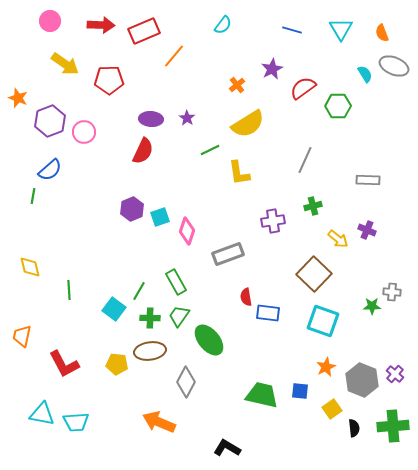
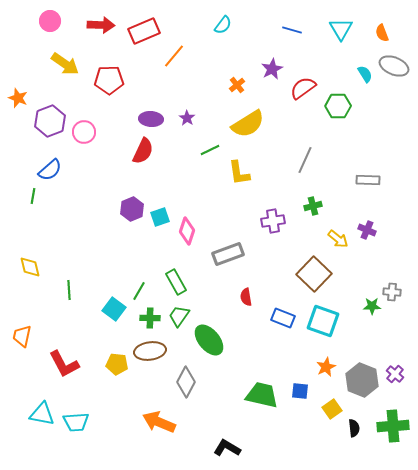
blue rectangle at (268, 313): moved 15 px right, 5 px down; rotated 15 degrees clockwise
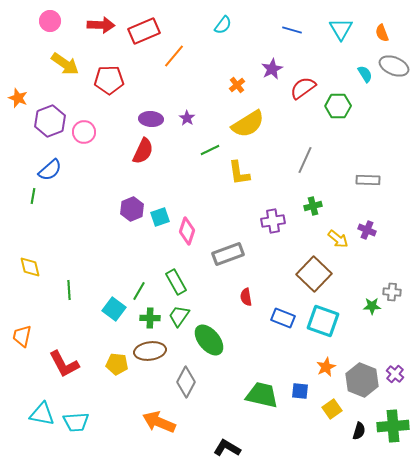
black semicircle at (354, 428): moved 5 px right, 3 px down; rotated 24 degrees clockwise
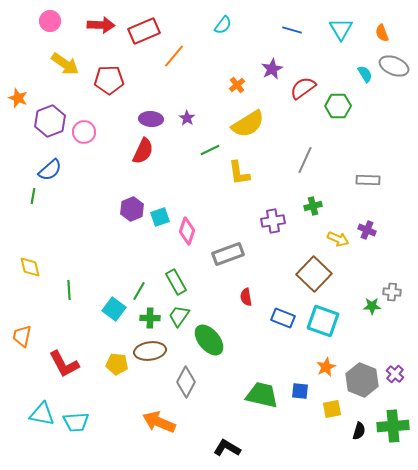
yellow arrow at (338, 239): rotated 15 degrees counterclockwise
yellow square at (332, 409): rotated 24 degrees clockwise
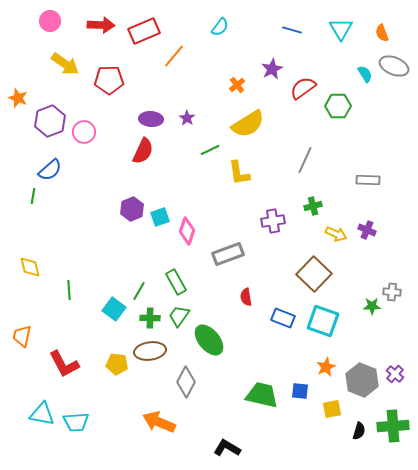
cyan semicircle at (223, 25): moved 3 px left, 2 px down
yellow arrow at (338, 239): moved 2 px left, 5 px up
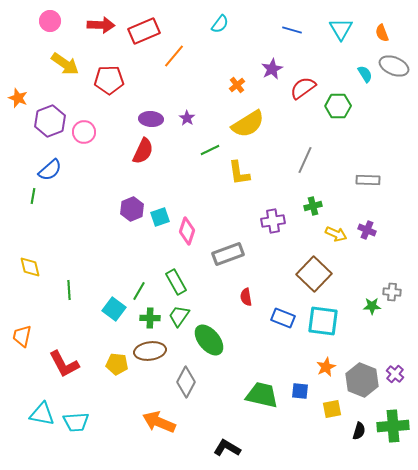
cyan semicircle at (220, 27): moved 3 px up
cyan square at (323, 321): rotated 12 degrees counterclockwise
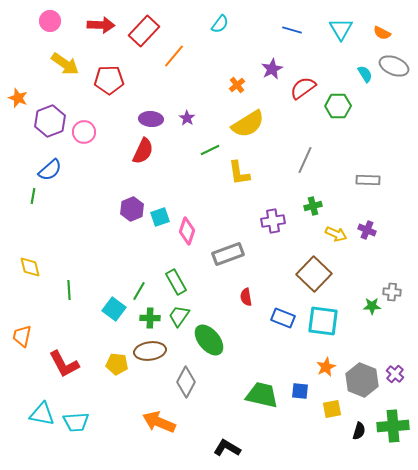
red rectangle at (144, 31): rotated 24 degrees counterclockwise
orange semicircle at (382, 33): rotated 42 degrees counterclockwise
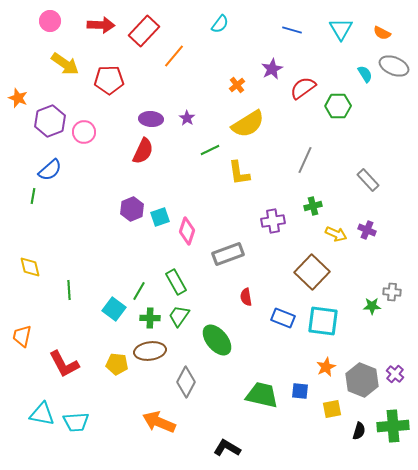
gray rectangle at (368, 180): rotated 45 degrees clockwise
brown square at (314, 274): moved 2 px left, 2 px up
green ellipse at (209, 340): moved 8 px right
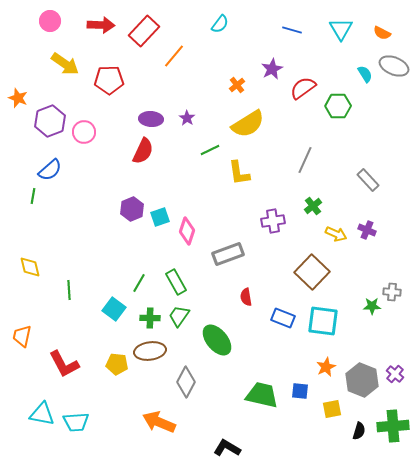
green cross at (313, 206): rotated 24 degrees counterclockwise
green line at (139, 291): moved 8 px up
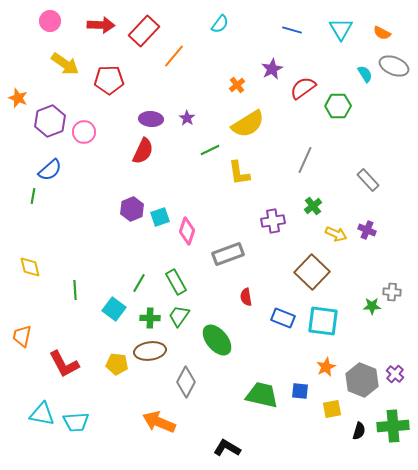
green line at (69, 290): moved 6 px right
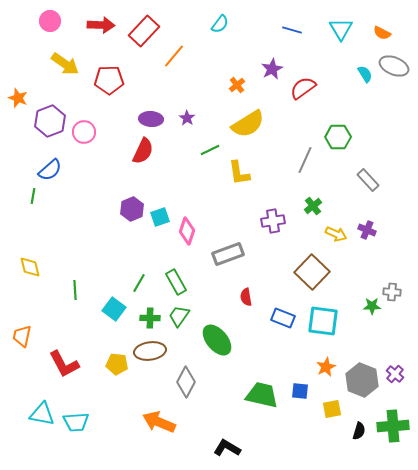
green hexagon at (338, 106): moved 31 px down
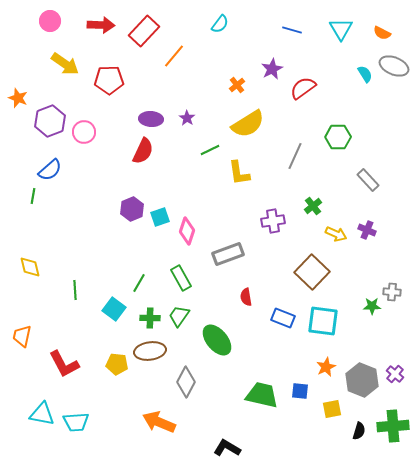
gray line at (305, 160): moved 10 px left, 4 px up
green rectangle at (176, 282): moved 5 px right, 4 px up
